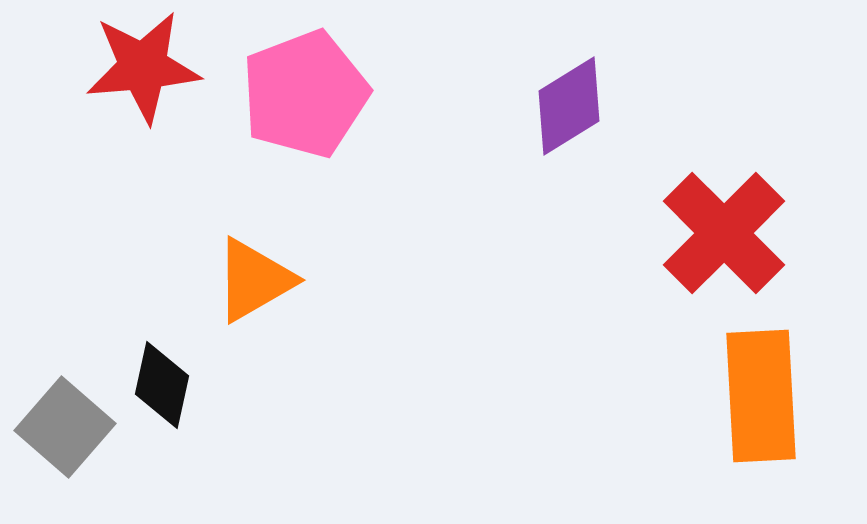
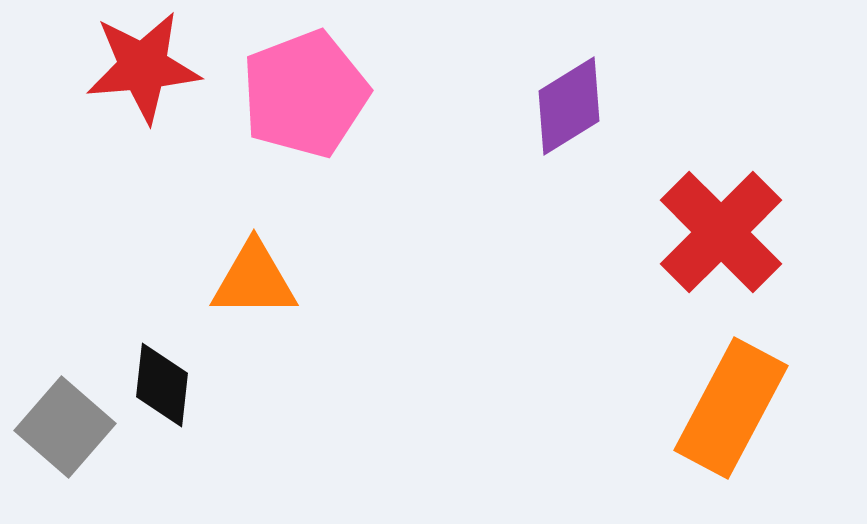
red cross: moved 3 px left, 1 px up
orange triangle: rotated 30 degrees clockwise
black diamond: rotated 6 degrees counterclockwise
orange rectangle: moved 30 px left, 12 px down; rotated 31 degrees clockwise
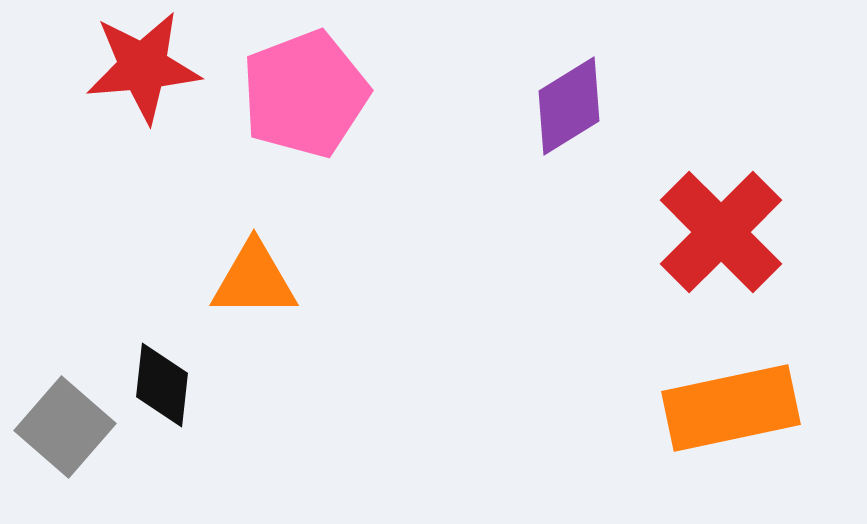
orange rectangle: rotated 50 degrees clockwise
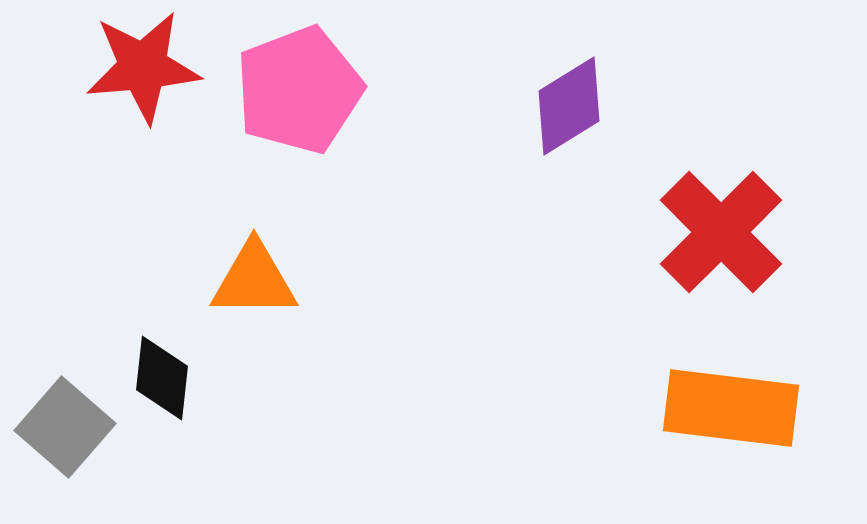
pink pentagon: moved 6 px left, 4 px up
black diamond: moved 7 px up
orange rectangle: rotated 19 degrees clockwise
